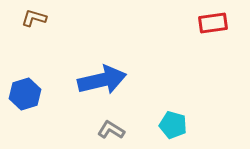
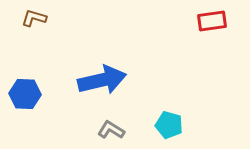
red rectangle: moved 1 px left, 2 px up
blue hexagon: rotated 20 degrees clockwise
cyan pentagon: moved 4 px left
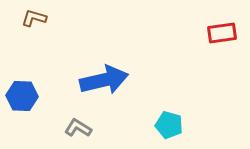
red rectangle: moved 10 px right, 12 px down
blue arrow: moved 2 px right
blue hexagon: moved 3 px left, 2 px down
gray L-shape: moved 33 px left, 2 px up
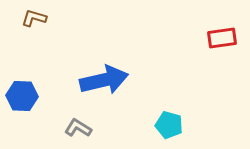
red rectangle: moved 5 px down
